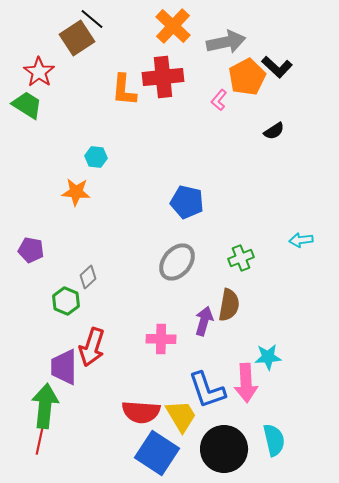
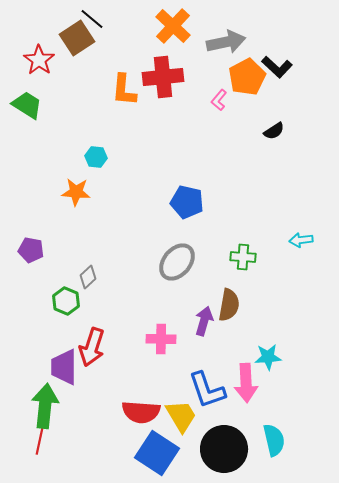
red star: moved 12 px up
green cross: moved 2 px right, 1 px up; rotated 25 degrees clockwise
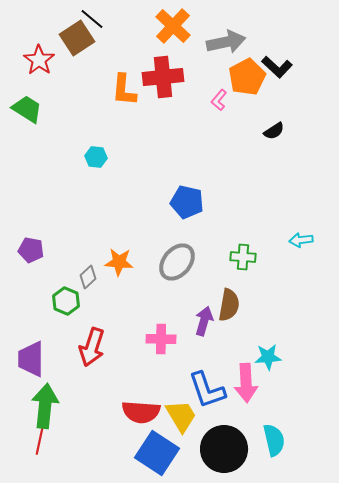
green trapezoid: moved 4 px down
orange star: moved 43 px right, 70 px down
purple trapezoid: moved 33 px left, 8 px up
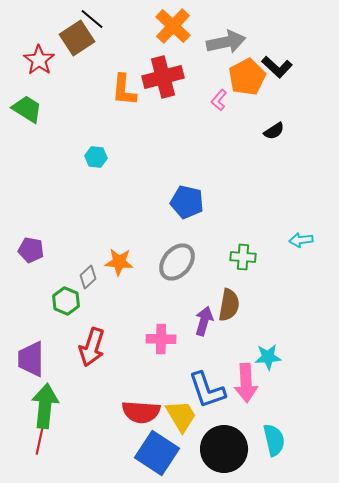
red cross: rotated 9 degrees counterclockwise
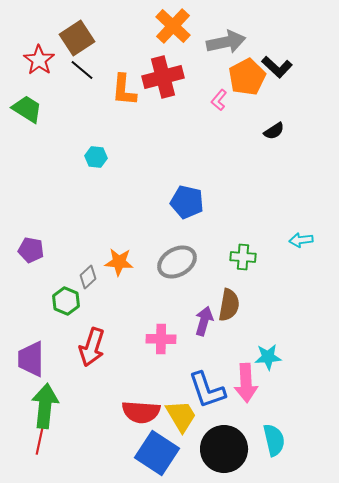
black line: moved 10 px left, 51 px down
gray ellipse: rotated 21 degrees clockwise
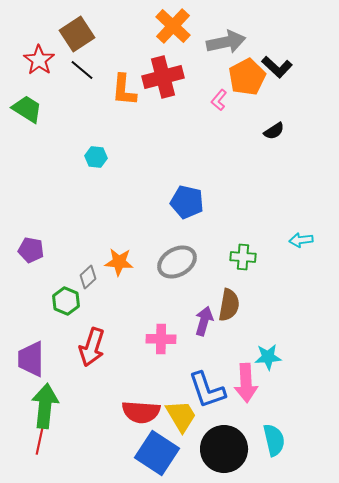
brown square: moved 4 px up
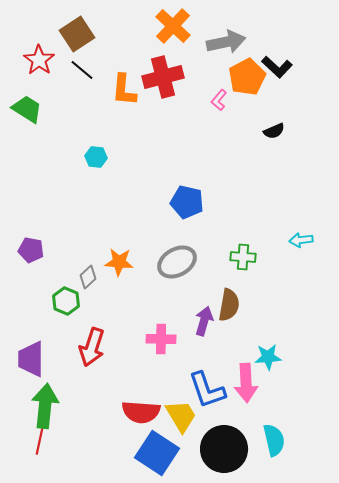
black semicircle: rotated 10 degrees clockwise
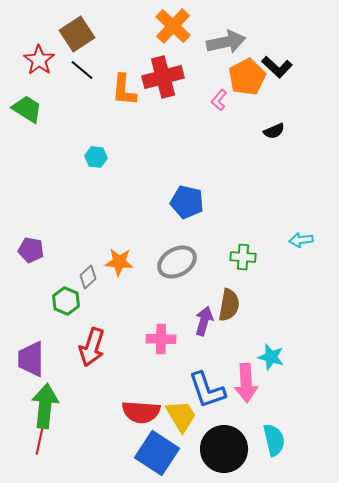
cyan star: moved 3 px right; rotated 20 degrees clockwise
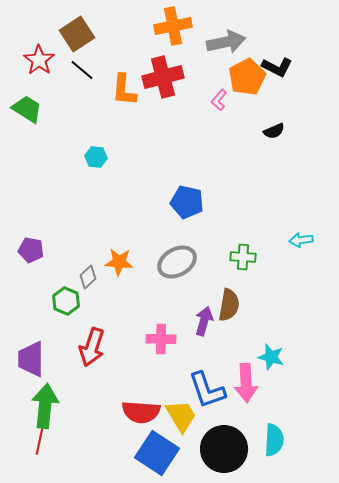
orange cross: rotated 36 degrees clockwise
black L-shape: rotated 16 degrees counterclockwise
cyan semicircle: rotated 16 degrees clockwise
